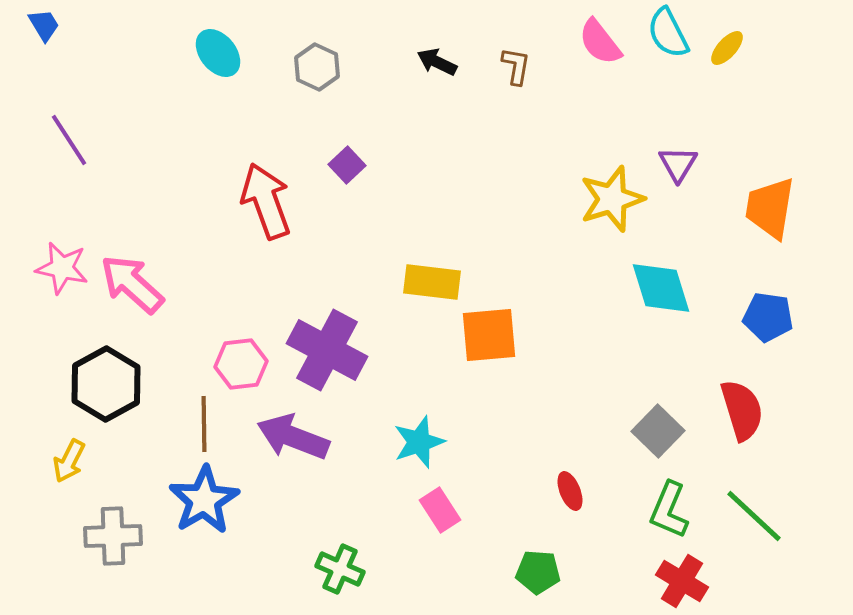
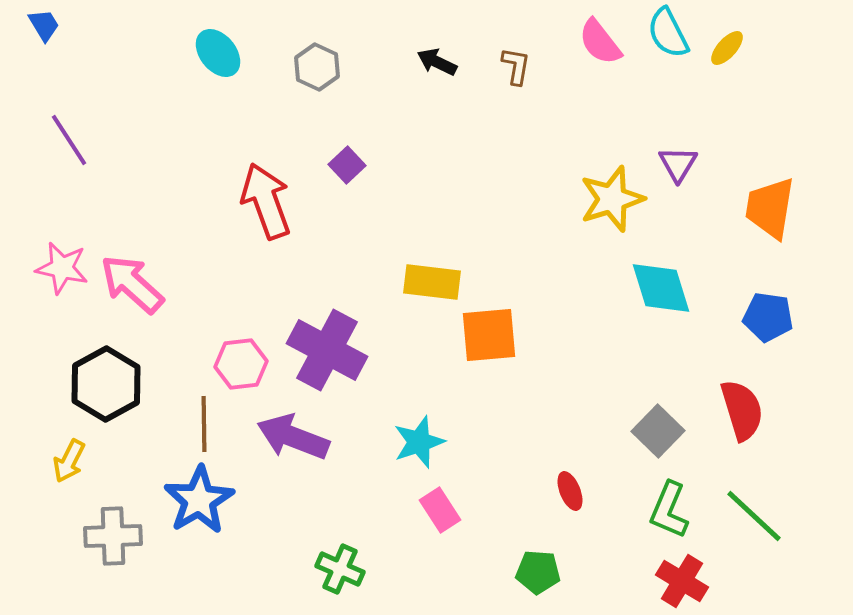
blue star: moved 5 px left
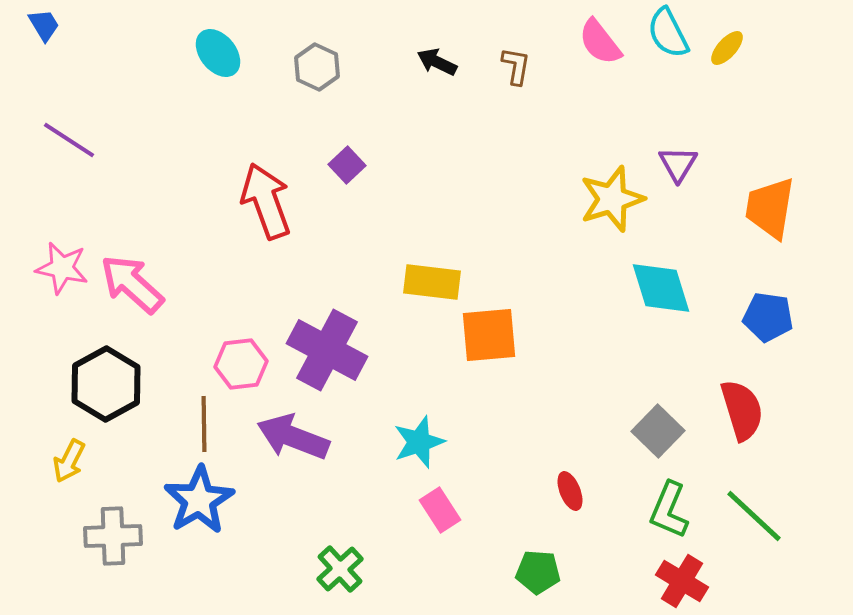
purple line: rotated 24 degrees counterclockwise
green cross: rotated 24 degrees clockwise
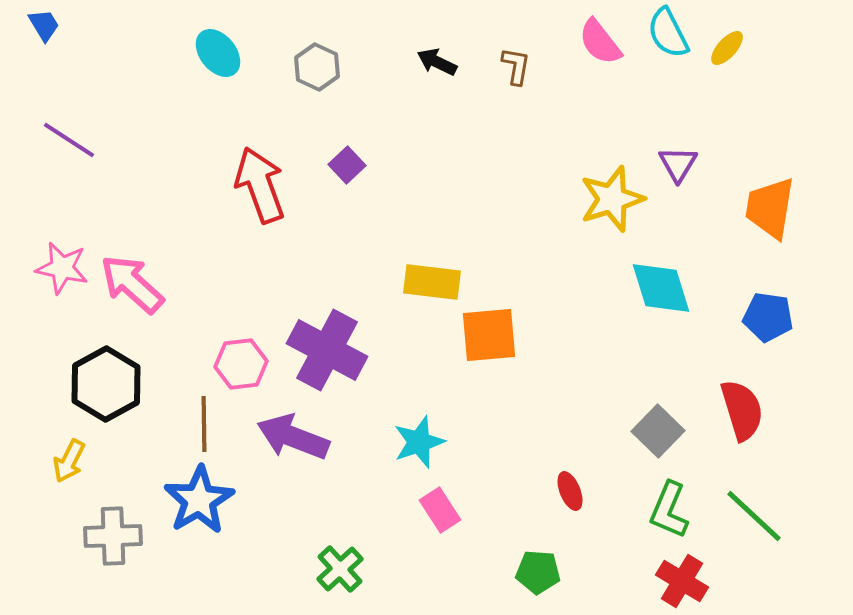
red arrow: moved 6 px left, 16 px up
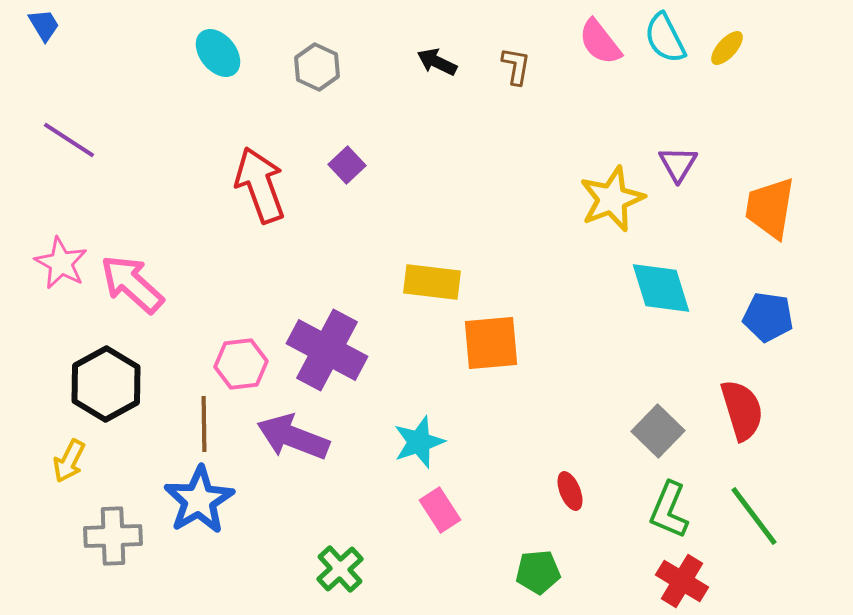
cyan semicircle: moved 3 px left, 5 px down
yellow star: rotated 4 degrees counterclockwise
pink star: moved 1 px left, 5 px up; rotated 16 degrees clockwise
orange square: moved 2 px right, 8 px down
green line: rotated 10 degrees clockwise
green pentagon: rotated 9 degrees counterclockwise
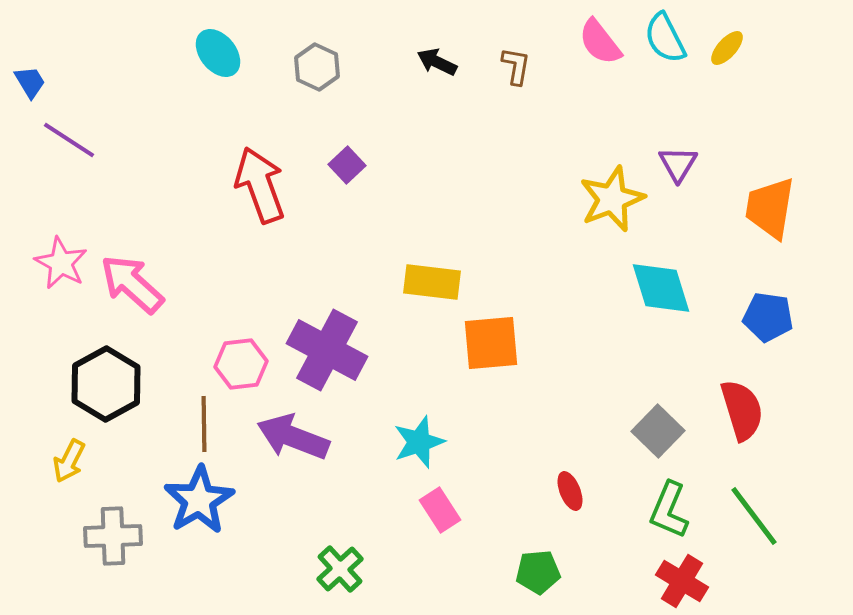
blue trapezoid: moved 14 px left, 57 px down
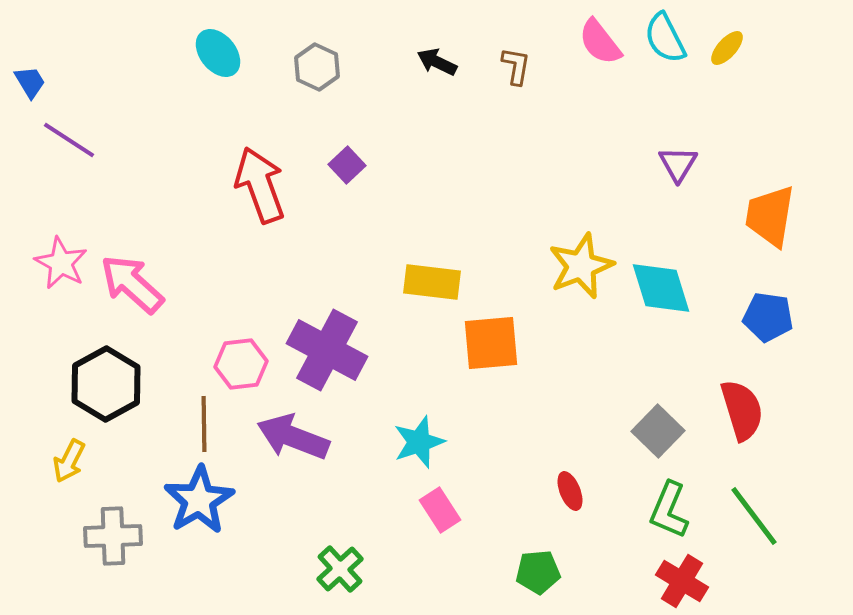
yellow star: moved 31 px left, 67 px down
orange trapezoid: moved 8 px down
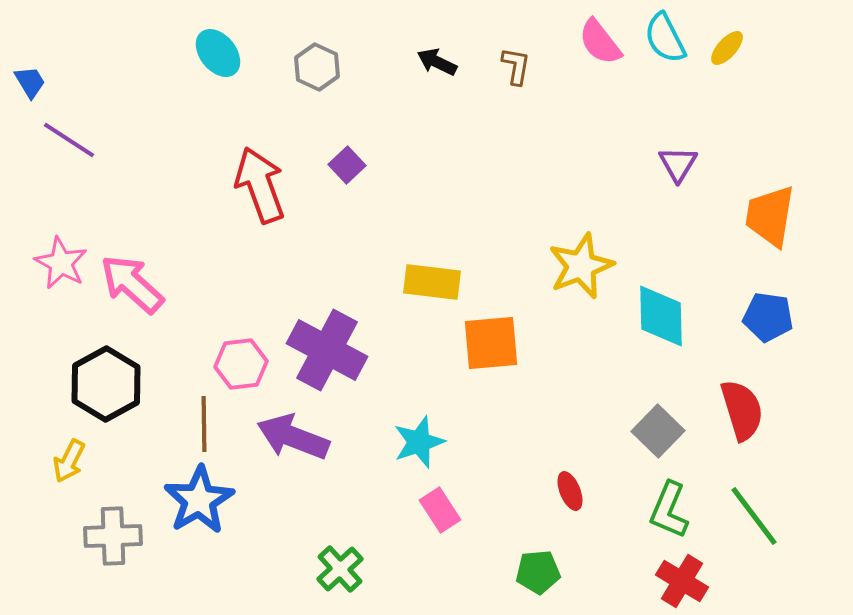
cyan diamond: moved 28 px down; rotated 16 degrees clockwise
